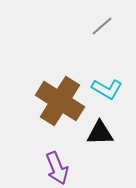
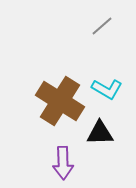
purple arrow: moved 6 px right, 5 px up; rotated 20 degrees clockwise
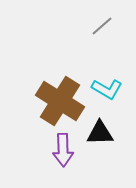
purple arrow: moved 13 px up
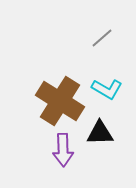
gray line: moved 12 px down
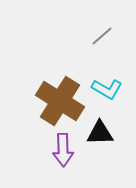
gray line: moved 2 px up
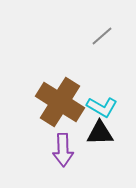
cyan L-shape: moved 5 px left, 18 px down
brown cross: moved 1 px down
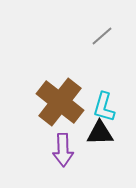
brown cross: rotated 6 degrees clockwise
cyan L-shape: moved 2 px right; rotated 76 degrees clockwise
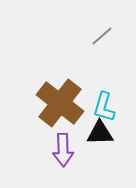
brown cross: moved 1 px down
